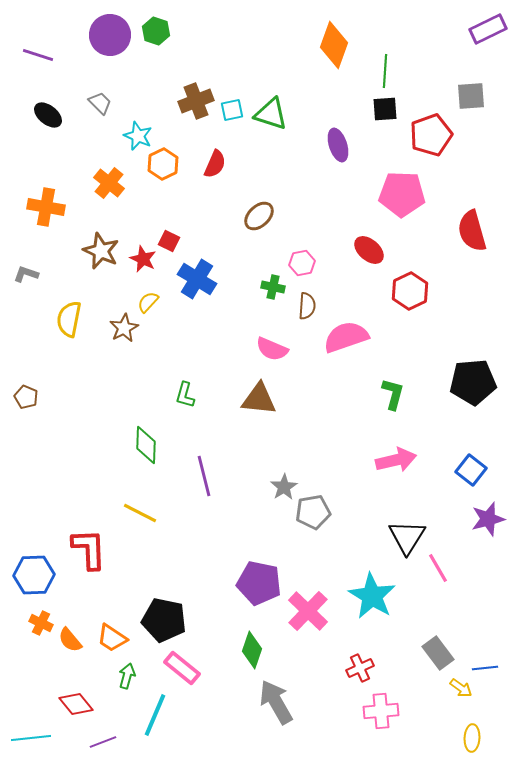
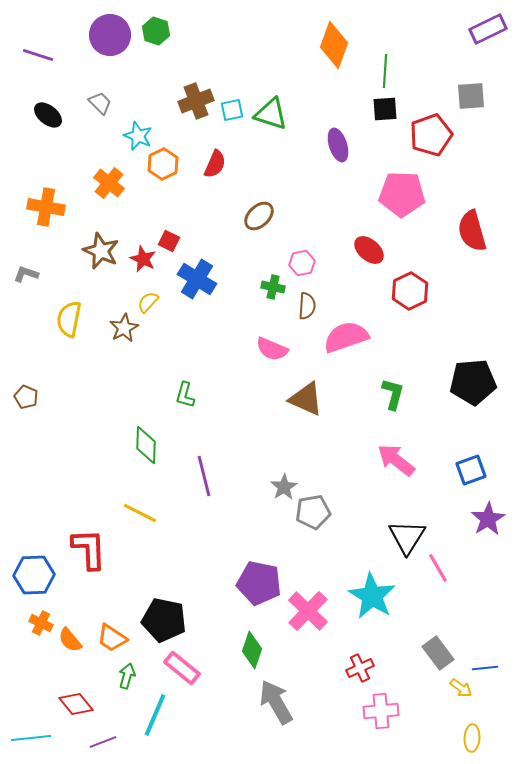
brown triangle at (259, 399): moved 47 px right; rotated 18 degrees clockwise
pink arrow at (396, 460): rotated 129 degrees counterclockwise
blue square at (471, 470): rotated 32 degrees clockwise
purple star at (488, 519): rotated 16 degrees counterclockwise
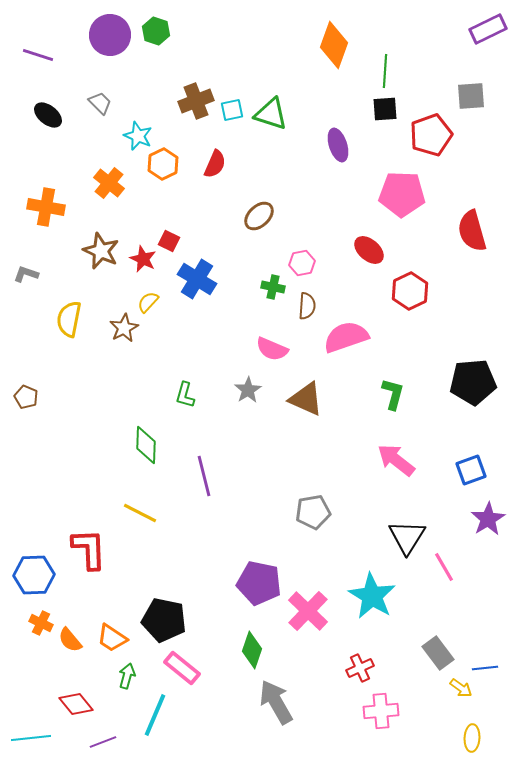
gray star at (284, 487): moved 36 px left, 97 px up
pink line at (438, 568): moved 6 px right, 1 px up
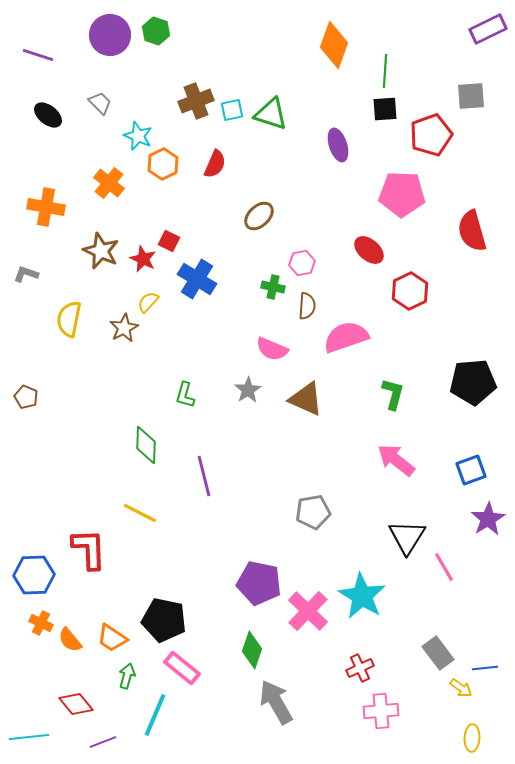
cyan star at (372, 596): moved 10 px left
cyan line at (31, 738): moved 2 px left, 1 px up
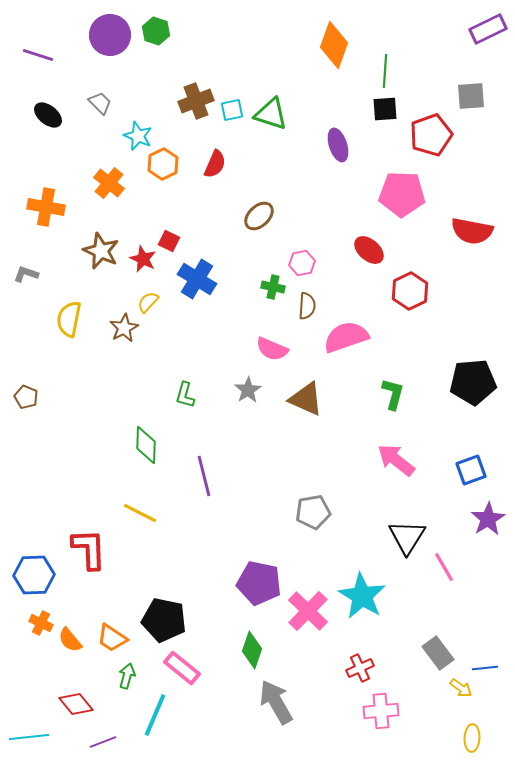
red semicircle at (472, 231): rotated 63 degrees counterclockwise
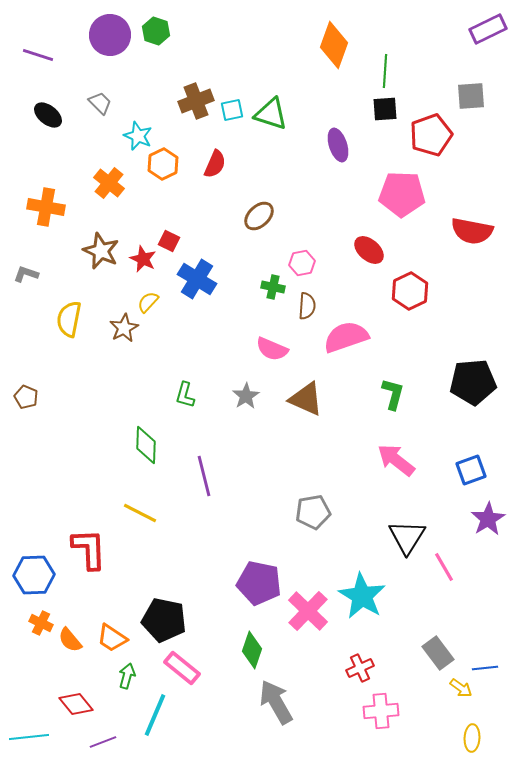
gray star at (248, 390): moved 2 px left, 6 px down
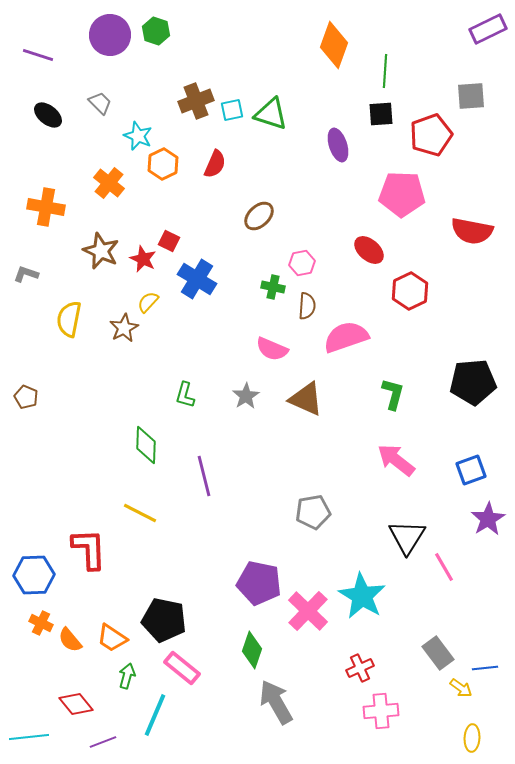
black square at (385, 109): moved 4 px left, 5 px down
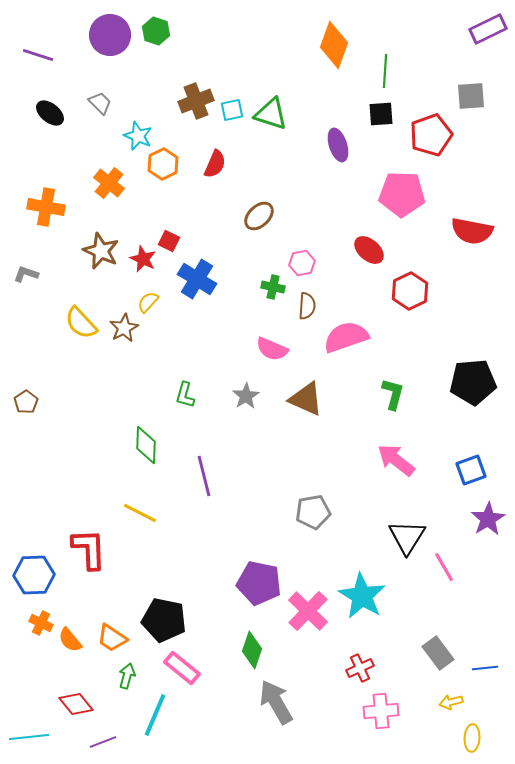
black ellipse at (48, 115): moved 2 px right, 2 px up
yellow semicircle at (69, 319): moved 12 px right, 4 px down; rotated 54 degrees counterclockwise
brown pentagon at (26, 397): moved 5 px down; rotated 15 degrees clockwise
yellow arrow at (461, 688): moved 10 px left, 14 px down; rotated 130 degrees clockwise
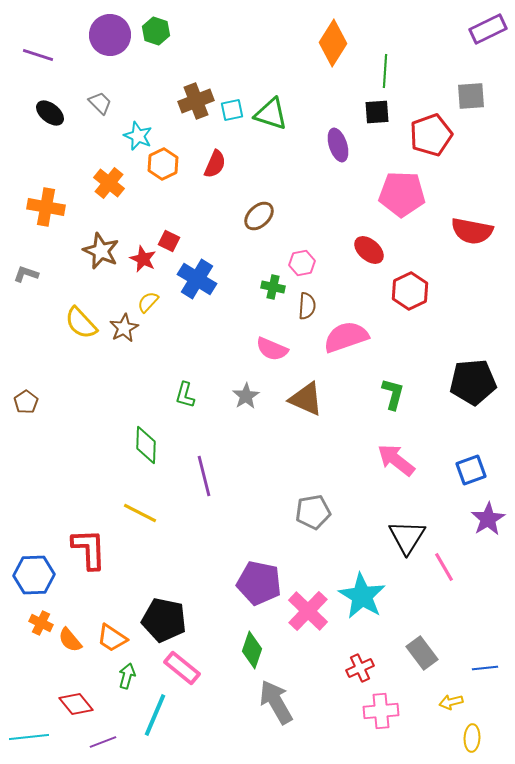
orange diamond at (334, 45): moved 1 px left, 2 px up; rotated 12 degrees clockwise
black square at (381, 114): moved 4 px left, 2 px up
gray rectangle at (438, 653): moved 16 px left
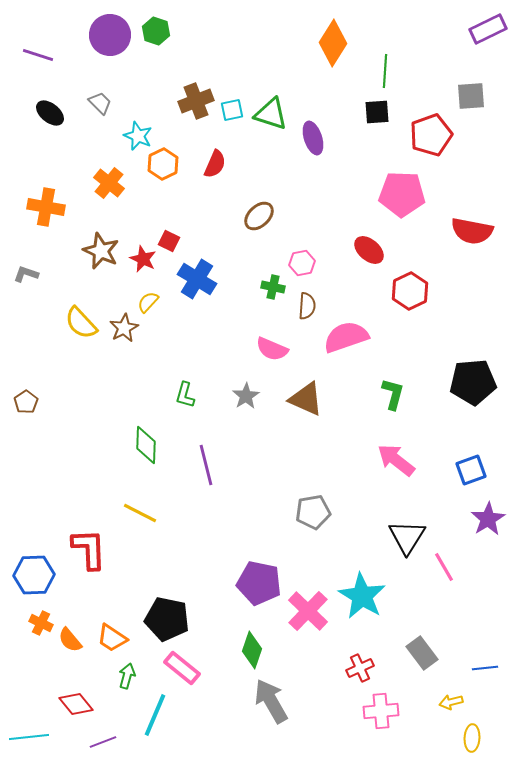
purple ellipse at (338, 145): moved 25 px left, 7 px up
purple line at (204, 476): moved 2 px right, 11 px up
black pentagon at (164, 620): moved 3 px right, 1 px up
gray arrow at (276, 702): moved 5 px left, 1 px up
